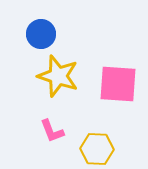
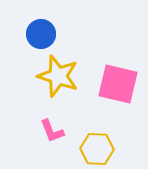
pink square: rotated 9 degrees clockwise
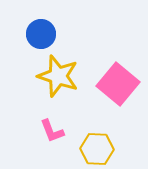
pink square: rotated 27 degrees clockwise
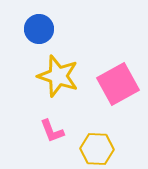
blue circle: moved 2 px left, 5 px up
pink square: rotated 21 degrees clockwise
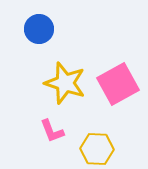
yellow star: moved 7 px right, 7 px down
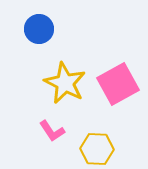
yellow star: rotated 9 degrees clockwise
pink L-shape: rotated 12 degrees counterclockwise
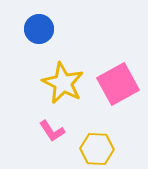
yellow star: moved 2 px left
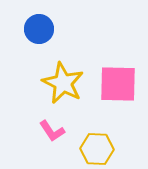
pink square: rotated 30 degrees clockwise
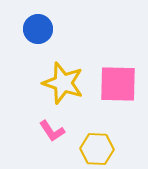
blue circle: moved 1 px left
yellow star: rotated 9 degrees counterclockwise
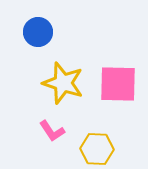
blue circle: moved 3 px down
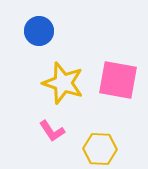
blue circle: moved 1 px right, 1 px up
pink square: moved 4 px up; rotated 9 degrees clockwise
yellow hexagon: moved 3 px right
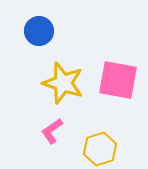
pink L-shape: rotated 88 degrees clockwise
yellow hexagon: rotated 20 degrees counterclockwise
